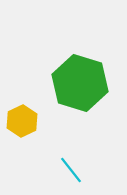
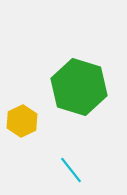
green hexagon: moved 1 px left, 4 px down
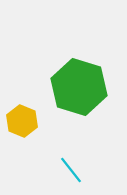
yellow hexagon: rotated 12 degrees counterclockwise
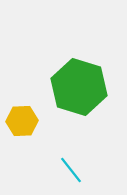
yellow hexagon: rotated 24 degrees counterclockwise
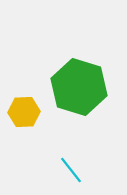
yellow hexagon: moved 2 px right, 9 px up
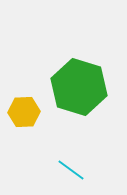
cyan line: rotated 16 degrees counterclockwise
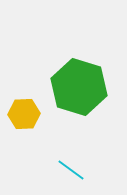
yellow hexagon: moved 2 px down
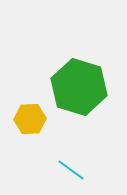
yellow hexagon: moved 6 px right, 5 px down
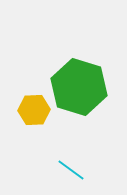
yellow hexagon: moved 4 px right, 9 px up
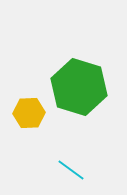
yellow hexagon: moved 5 px left, 3 px down
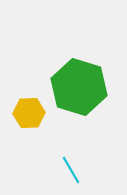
cyan line: rotated 24 degrees clockwise
